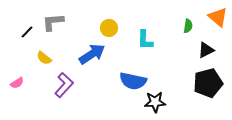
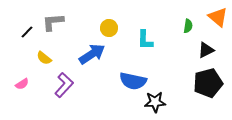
pink semicircle: moved 5 px right, 1 px down
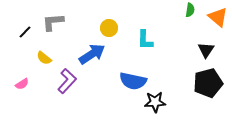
green semicircle: moved 2 px right, 16 px up
black line: moved 2 px left
black triangle: rotated 30 degrees counterclockwise
purple L-shape: moved 3 px right, 4 px up
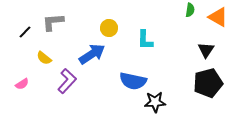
orange triangle: rotated 10 degrees counterclockwise
